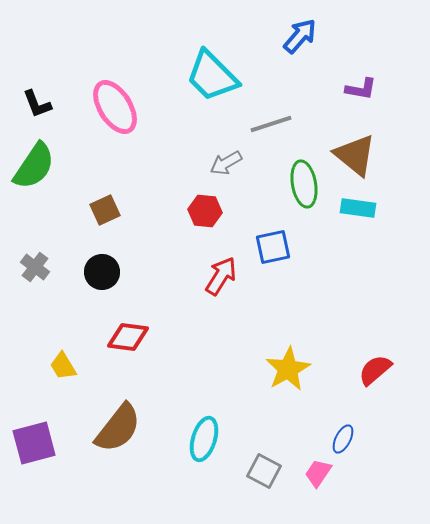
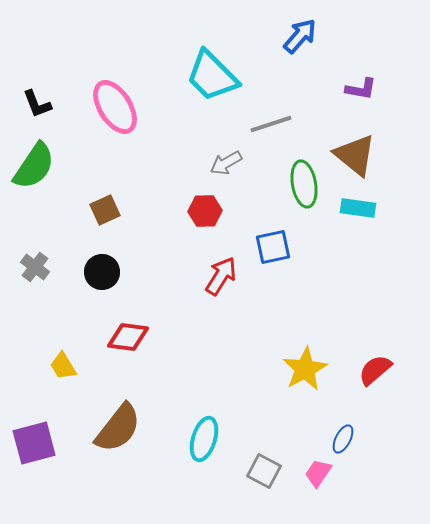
red hexagon: rotated 8 degrees counterclockwise
yellow star: moved 17 px right
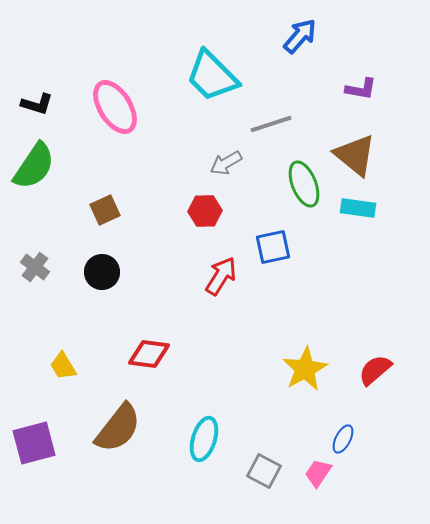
black L-shape: rotated 52 degrees counterclockwise
green ellipse: rotated 12 degrees counterclockwise
red diamond: moved 21 px right, 17 px down
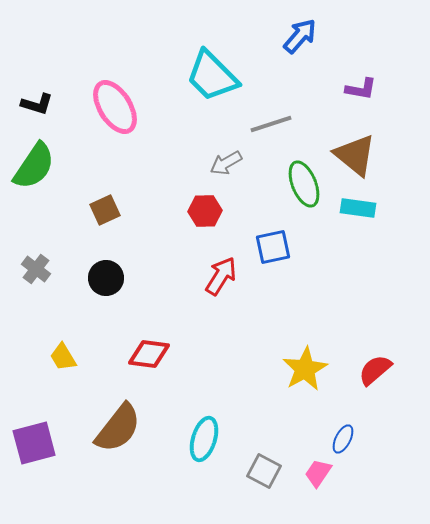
gray cross: moved 1 px right, 2 px down
black circle: moved 4 px right, 6 px down
yellow trapezoid: moved 9 px up
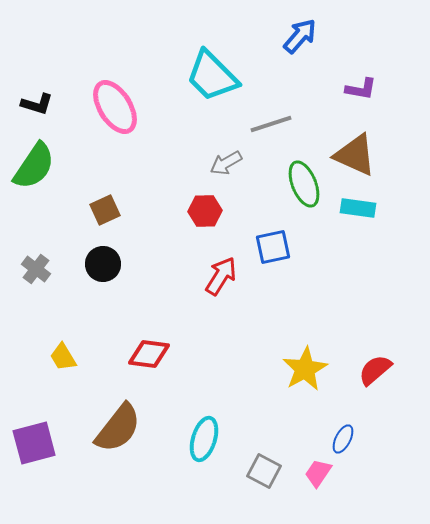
brown triangle: rotated 15 degrees counterclockwise
black circle: moved 3 px left, 14 px up
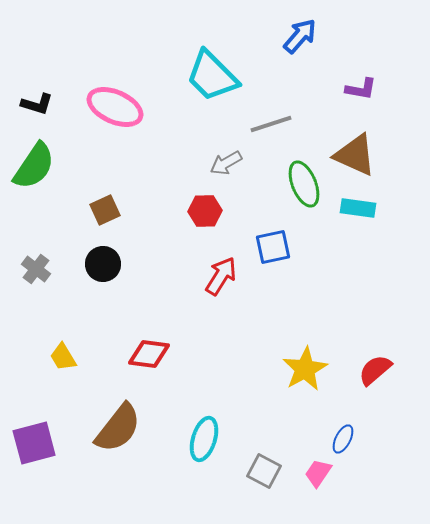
pink ellipse: rotated 34 degrees counterclockwise
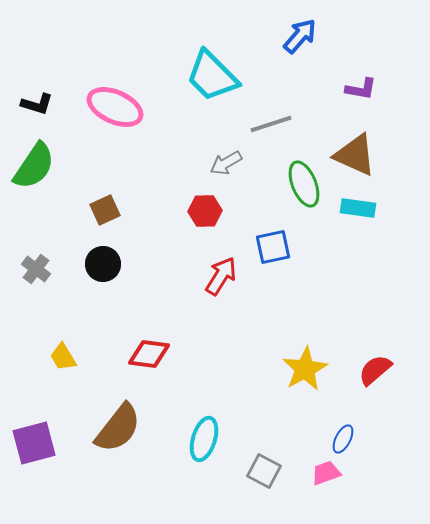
pink trapezoid: moved 8 px right; rotated 36 degrees clockwise
